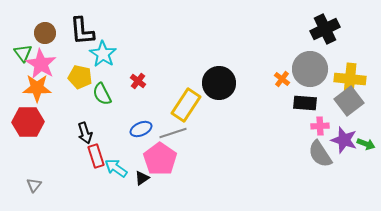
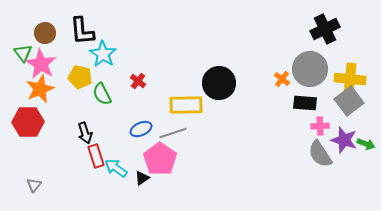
orange star: moved 3 px right, 1 px down; rotated 24 degrees counterclockwise
yellow rectangle: rotated 56 degrees clockwise
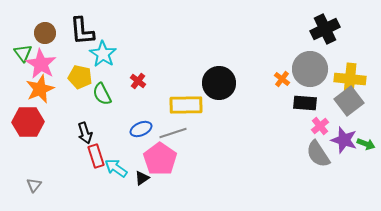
pink cross: rotated 36 degrees counterclockwise
gray semicircle: moved 2 px left
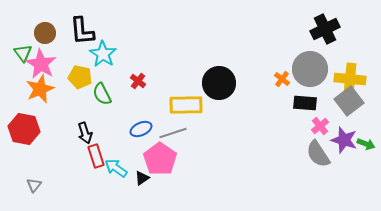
red hexagon: moved 4 px left, 7 px down; rotated 12 degrees clockwise
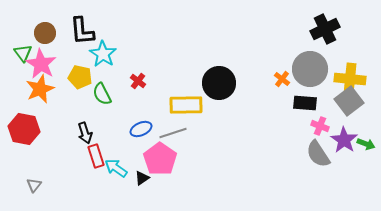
pink cross: rotated 30 degrees counterclockwise
purple star: rotated 16 degrees clockwise
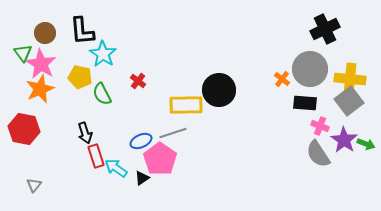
black circle: moved 7 px down
blue ellipse: moved 12 px down
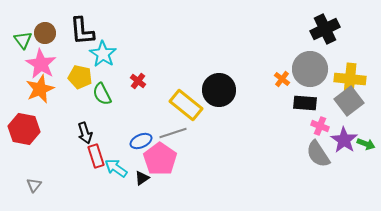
green triangle: moved 13 px up
yellow rectangle: rotated 40 degrees clockwise
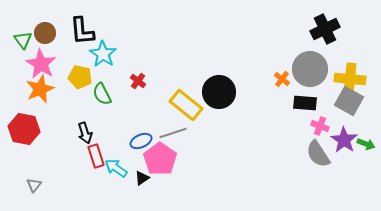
black circle: moved 2 px down
gray square: rotated 24 degrees counterclockwise
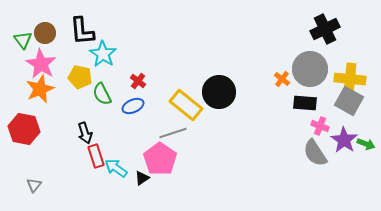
blue ellipse: moved 8 px left, 35 px up
gray semicircle: moved 3 px left, 1 px up
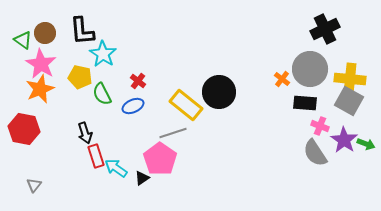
green triangle: rotated 18 degrees counterclockwise
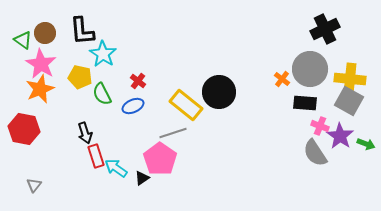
purple star: moved 4 px left, 4 px up
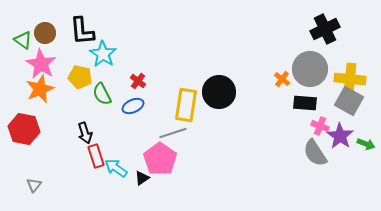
yellow rectangle: rotated 60 degrees clockwise
